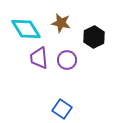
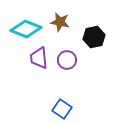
brown star: moved 1 px left, 1 px up
cyan diamond: rotated 36 degrees counterclockwise
black hexagon: rotated 15 degrees clockwise
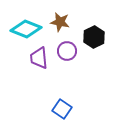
black hexagon: rotated 15 degrees counterclockwise
purple circle: moved 9 px up
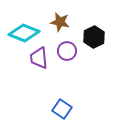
cyan diamond: moved 2 px left, 4 px down
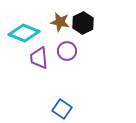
black hexagon: moved 11 px left, 14 px up
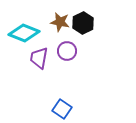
purple trapezoid: rotated 15 degrees clockwise
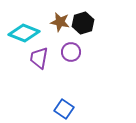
black hexagon: rotated 10 degrees clockwise
purple circle: moved 4 px right, 1 px down
blue square: moved 2 px right
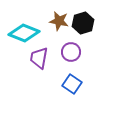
brown star: moved 1 px left, 1 px up
blue square: moved 8 px right, 25 px up
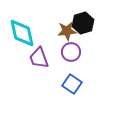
brown star: moved 8 px right, 10 px down; rotated 18 degrees counterclockwise
cyan diamond: moved 2 px left; rotated 56 degrees clockwise
purple trapezoid: rotated 30 degrees counterclockwise
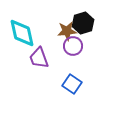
purple circle: moved 2 px right, 6 px up
